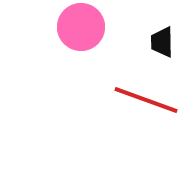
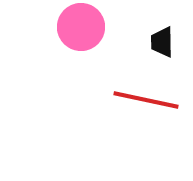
red line: rotated 8 degrees counterclockwise
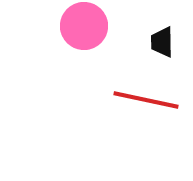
pink circle: moved 3 px right, 1 px up
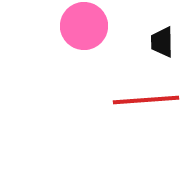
red line: rotated 16 degrees counterclockwise
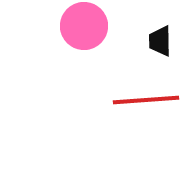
black trapezoid: moved 2 px left, 1 px up
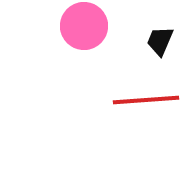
black trapezoid: rotated 24 degrees clockwise
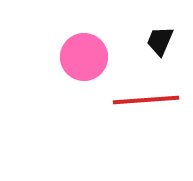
pink circle: moved 31 px down
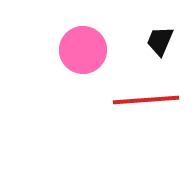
pink circle: moved 1 px left, 7 px up
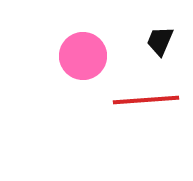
pink circle: moved 6 px down
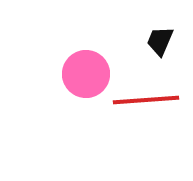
pink circle: moved 3 px right, 18 px down
